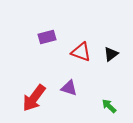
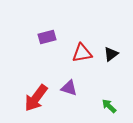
red triangle: moved 1 px right, 1 px down; rotated 30 degrees counterclockwise
red arrow: moved 2 px right
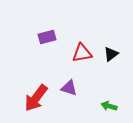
green arrow: rotated 28 degrees counterclockwise
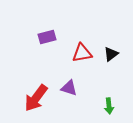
green arrow: rotated 112 degrees counterclockwise
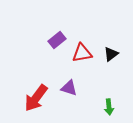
purple rectangle: moved 10 px right, 3 px down; rotated 24 degrees counterclockwise
green arrow: moved 1 px down
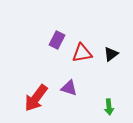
purple rectangle: rotated 24 degrees counterclockwise
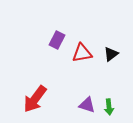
purple triangle: moved 18 px right, 17 px down
red arrow: moved 1 px left, 1 px down
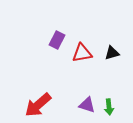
black triangle: moved 1 px right, 1 px up; rotated 21 degrees clockwise
red arrow: moved 3 px right, 6 px down; rotated 12 degrees clockwise
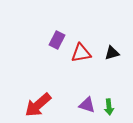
red triangle: moved 1 px left
